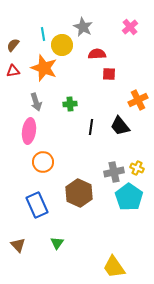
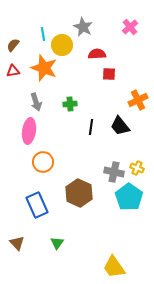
gray cross: rotated 24 degrees clockwise
brown triangle: moved 1 px left, 2 px up
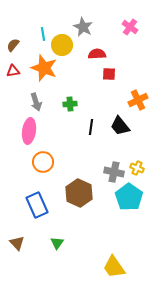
pink cross: rotated 14 degrees counterclockwise
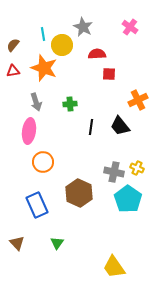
cyan pentagon: moved 1 px left, 2 px down
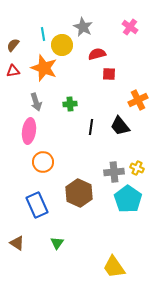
red semicircle: rotated 12 degrees counterclockwise
gray cross: rotated 18 degrees counterclockwise
brown triangle: rotated 14 degrees counterclockwise
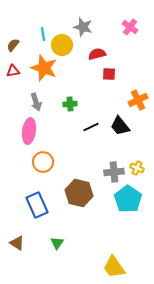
gray star: rotated 12 degrees counterclockwise
black line: rotated 56 degrees clockwise
brown hexagon: rotated 12 degrees counterclockwise
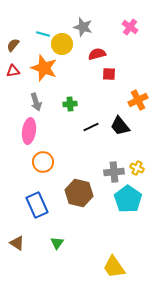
cyan line: rotated 64 degrees counterclockwise
yellow circle: moved 1 px up
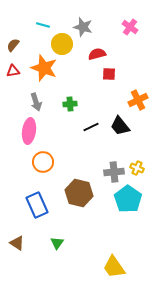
cyan line: moved 9 px up
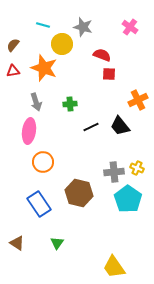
red semicircle: moved 5 px right, 1 px down; rotated 36 degrees clockwise
blue rectangle: moved 2 px right, 1 px up; rotated 10 degrees counterclockwise
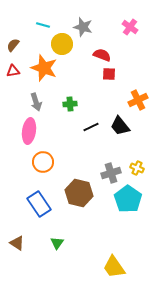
gray cross: moved 3 px left, 1 px down; rotated 12 degrees counterclockwise
